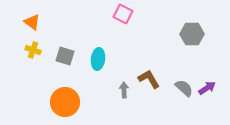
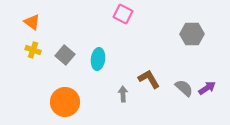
gray square: moved 1 px up; rotated 24 degrees clockwise
gray arrow: moved 1 px left, 4 px down
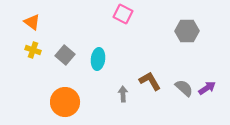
gray hexagon: moved 5 px left, 3 px up
brown L-shape: moved 1 px right, 2 px down
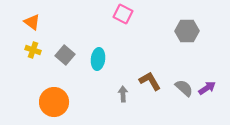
orange circle: moved 11 px left
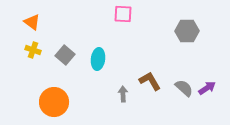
pink square: rotated 24 degrees counterclockwise
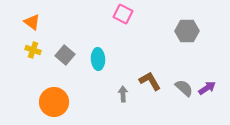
pink square: rotated 24 degrees clockwise
cyan ellipse: rotated 10 degrees counterclockwise
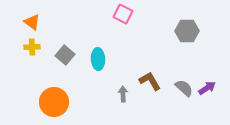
yellow cross: moved 1 px left, 3 px up; rotated 21 degrees counterclockwise
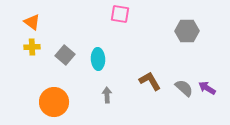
pink square: moved 3 px left; rotated 18 degrees counterclockwise
purple arrow: rotated 114 degrees counterclockwise
gray arrow: moved 16 px left, 1 px down
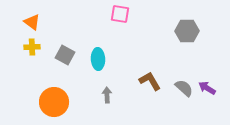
gray square: rotated 12 degrees counterclockwise
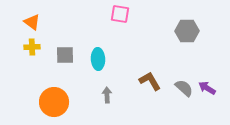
gray square: rotated 30 degrees counterclockwise
